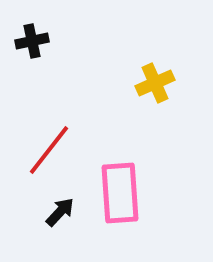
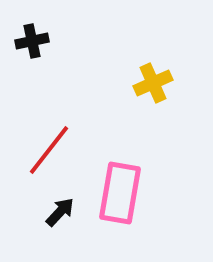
yellow cross: moved 2 px left
pink rectangle: rotated 14 degrees clockwise
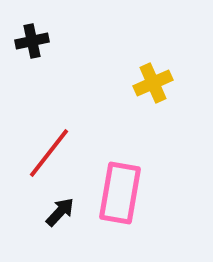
red line: moved 3 px down
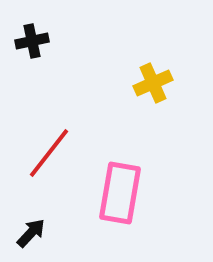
black arrow: moved 29 px left, 21 px down
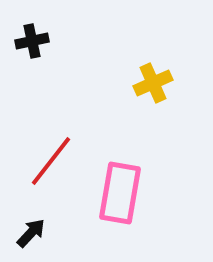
red line: moved 2 px right, 8 px down
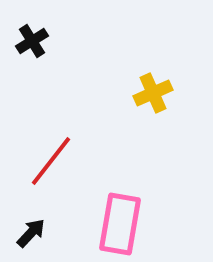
black cross: rotated 20 degrees counterclockwise
yellow cross: moved 10 px down
pink rectangle: moved 31 px down
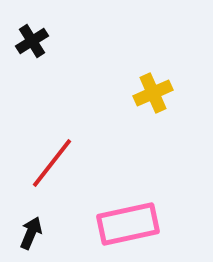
red line: moved 1 px right, 2 px down
pink rectangle: moved 8 px right; rotated 68 degrees clockwise
black arrow: rotated 20 degrees counterclockwise
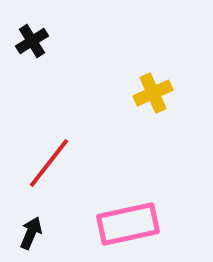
red line: moved 3 px left
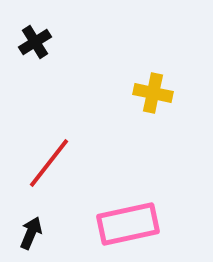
black cross: moved 3 px right, 1 px down
yellow cross: rotated 36 degrees clockwise
